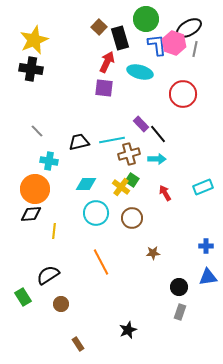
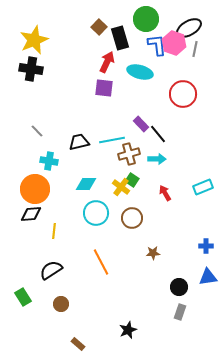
black semicircle at (48, 275): moved 3 px right, 5 px up
brown rectangle at (78, 344): rotated 16 degrees counterclockwise
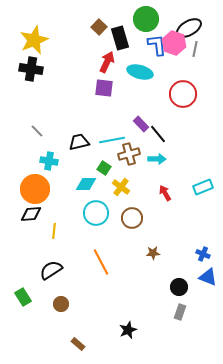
green square at (132, 180): moved 28 px left, 12 px up
blue cross at (206, 246): moved 3 px left, 8 px down; rotated 24 degrees clockwise
blue triangle at (208, 277): rotated 30 degrees clockwise
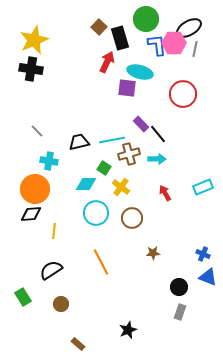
pink hexagon at (174, 43): rotated 20 degrees counterclockwise
purple square at (104, 88): moved 23 px right
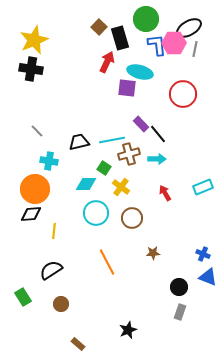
orange line at (101, 262): moved 6 px right
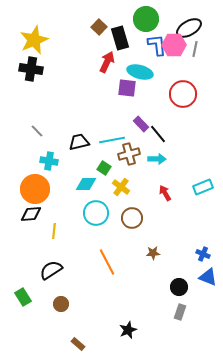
pink hexagon at (174, 43): moved 2 px down
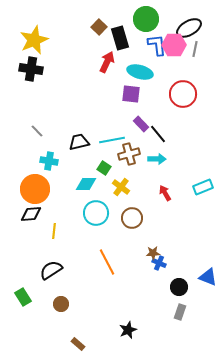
purple square at (127, 88): moved 4 px right, 6 px down
blue cross at (203, 254): moved 44 px left, 9 px down
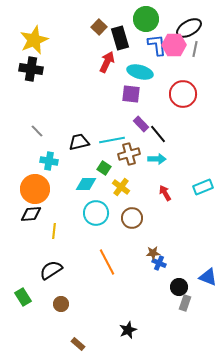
gray rectangle at (180, 312): moved 5 px right, 9 px up
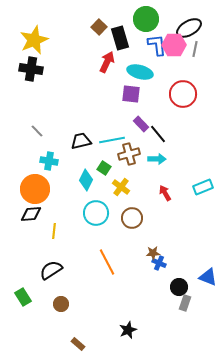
black trapezoid at (79, 142): moved 2 px right, 1 px up
cyan diamond at (86, 184): moved 4 px up; rotated 65 degrees counterclockwise
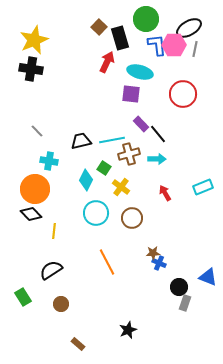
black diamond at (31, 214): rotated 50 degrees clockwise
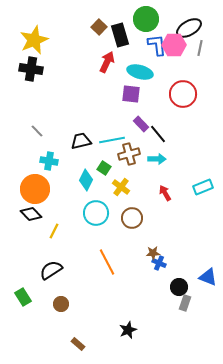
black rectangle at (120, 38): moved 3 px up
gray line at (195, 49): moved 5 px right, 1 px up
yellow line at (54, 231): rotated 21 degrees clockwise
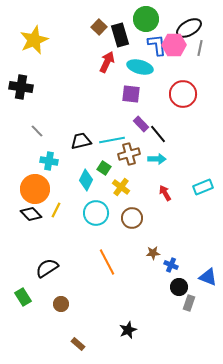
black cross at (31, 69): moved 10 px left, 18 px down
cyan ellipse at (140, 72): moved 5 px up
yellow line at (54, 231): moved 2 px right, 21 px up
blue cross at (159, 263): moved 12 px right, 2 px down
black semicircle at (51, 270): moved 4 px left, 2 px up
gray rectangle at (185, 303): moved 4 px right
